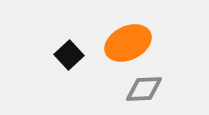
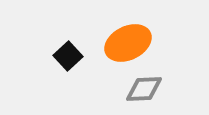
black square: moved 1 px left, 1 px down
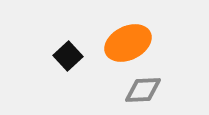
gray diamond: moved 1 px left, 1 px down
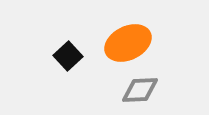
gray diamond: moved 3 px left
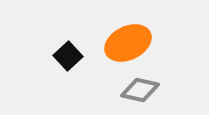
gray diamond: rotated 15 degrees clockwise
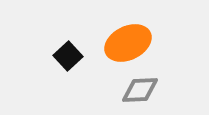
gray diamond: rotated 15 degrees counterclockwise
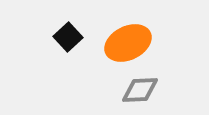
black square: moved 19 px up
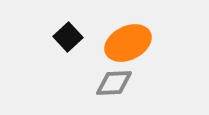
gray diamond: moved 26 px left, 7 px up
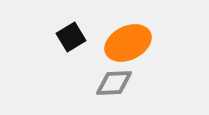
black square: moved 3 px right; rotated 12 degrees clockwise
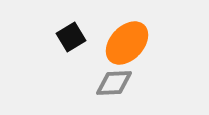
orange ellipse: moved 1 px left; rotated 21 degrees counterclockwise
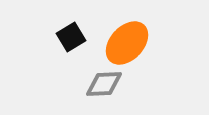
gray diamond: moved 10 px left, 1 px down
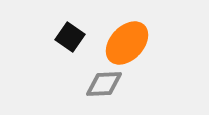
black square: moved 1 px left; rotated 24 degrees counterclockwise
